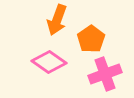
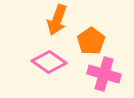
orange pentagon: moved 2 px down
pink cross: moved 1 px left; rotated 36 degrees clockwise
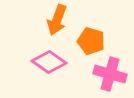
orange pentagon: rotated 20 degrees counterclockwise
pink cross: moved 6 px right
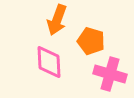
pink diamond: rotated 52 degrees clockwise
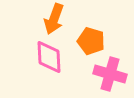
orange arrow: moved 3 px left, 1 px up
pink diamond: moved 5 px up
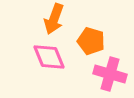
pink diamond: rotated 20 degrees counterclockwise
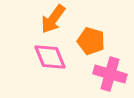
orange arrow: moved 1 px left; rotated 16 degrees clockwise
pink diamond: moved 1 px right
